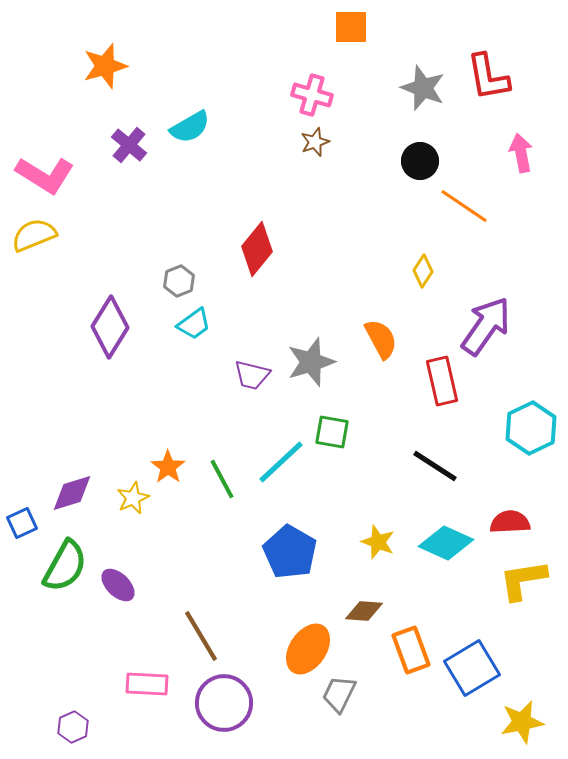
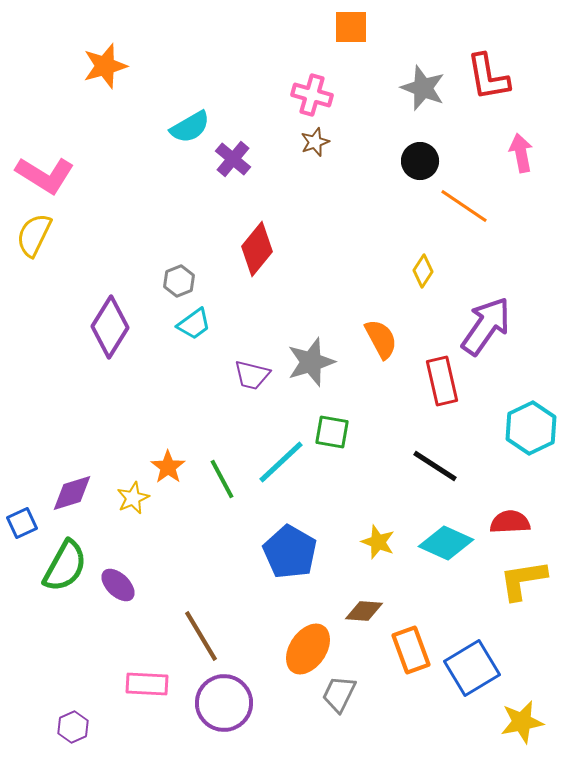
purple cross at (129, 145): moved 104 px right, 14 px down
yellow semicircle at (34, 235): rotated 42 degrees counterclockwise
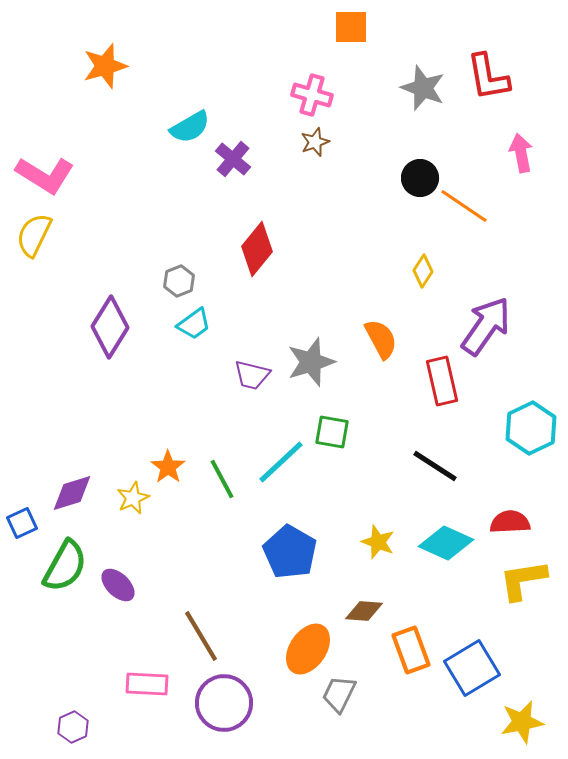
black circle at (420, 161): moved 17 px down
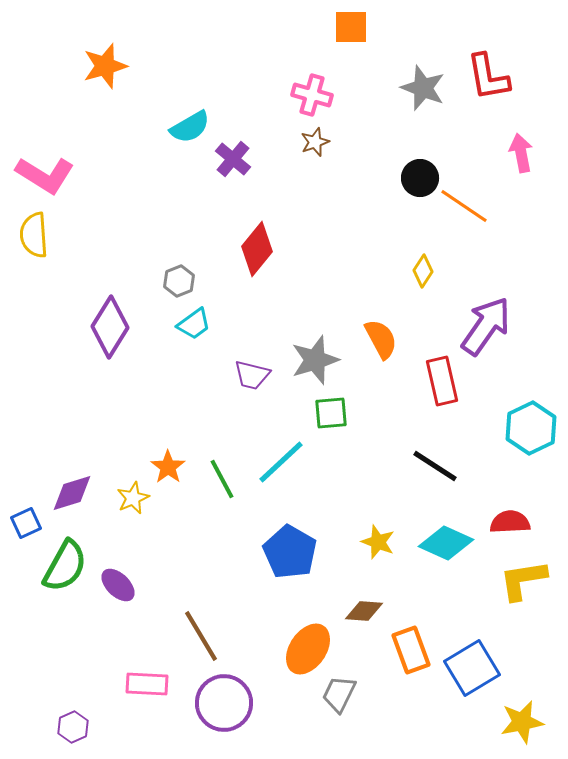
yellow semicircle at (34, 235): rotated 30 degrees counterclockwise
gray star at (311, 362): moved 4 px right, 2 px up
green square at (332, 432): moved 1 px left, 19 px up; rotated 15 degrees counterclockwise
blue square at (22, 523): moved 4 px right
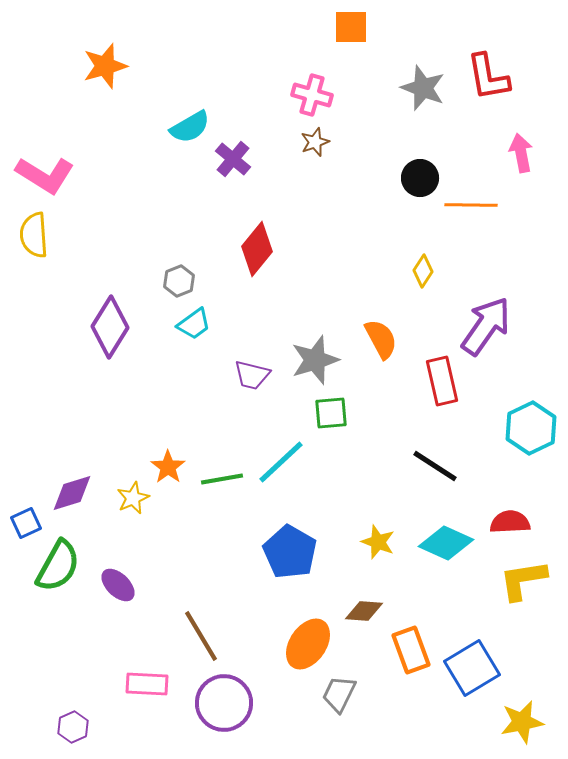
orange line at (464, 206): moved 7 px right, 1 px up; rotated 33 degrees counterclockwise
green line at (222, 479): rotated 72 degrees counterclockwise
green semicircle at (65, 566): moved 7 px left
orange ellipse at (308, 649): moved 5 px up
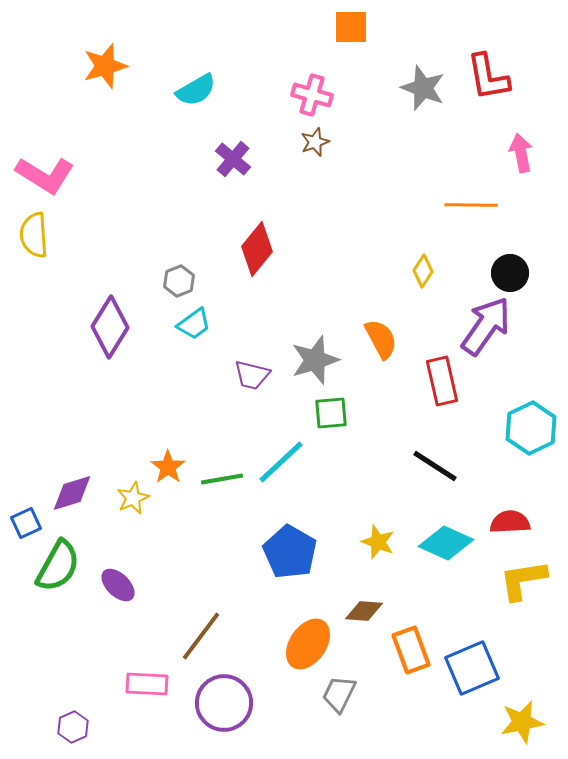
cyan semicircle at (190, 127): moved 6 px right, 37 px up
black circle at (420, 178): moved 90 px right, 95 px down
brown line at (201, 636): rotated 68 degrees clockwise
blue square at (472, 668): rotated 8 degrees clockwise
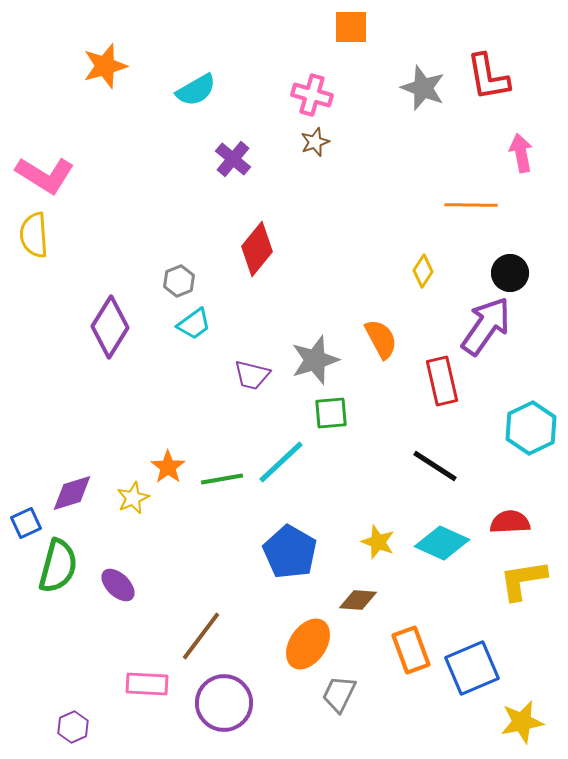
cyan diamond at (446, 543): moved 4 px left
green semicircle at (58, 566): rotated 14 degrees counterclockwise
brown diamond at (364, 611): moved 6 px left, 11 px up
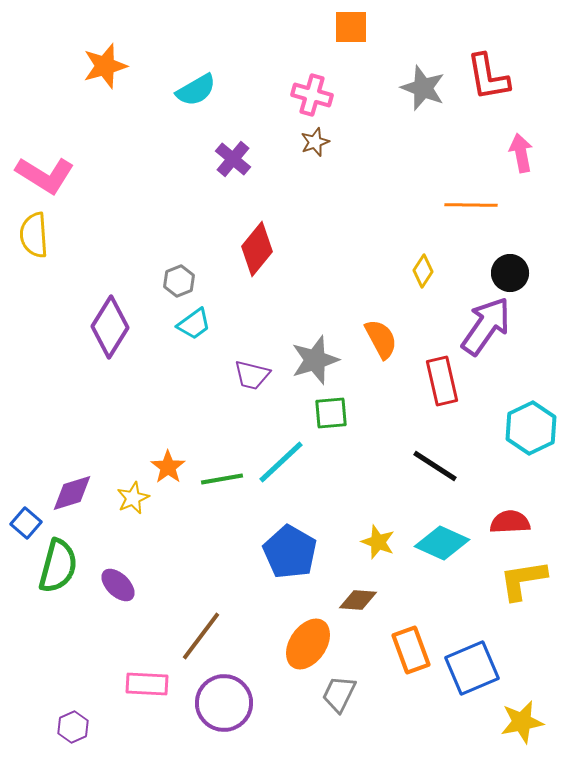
blue square at (26, 523): rotated 24 degrees counterclockwise
